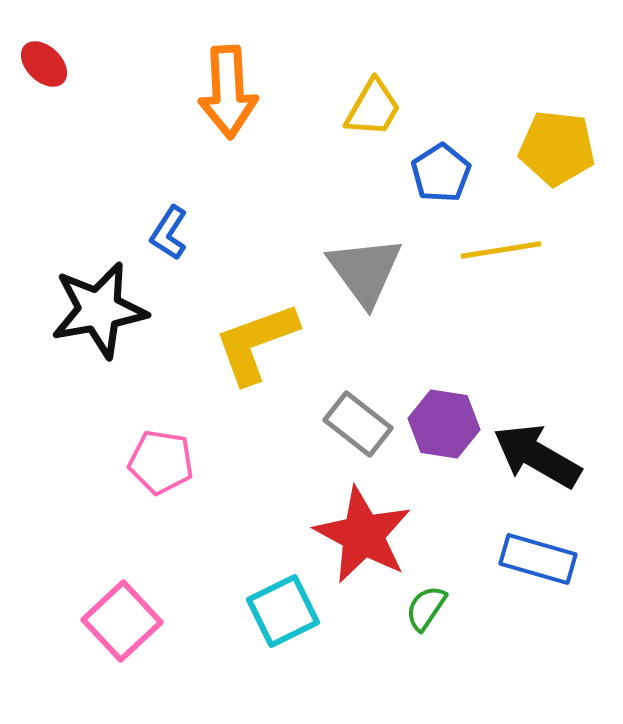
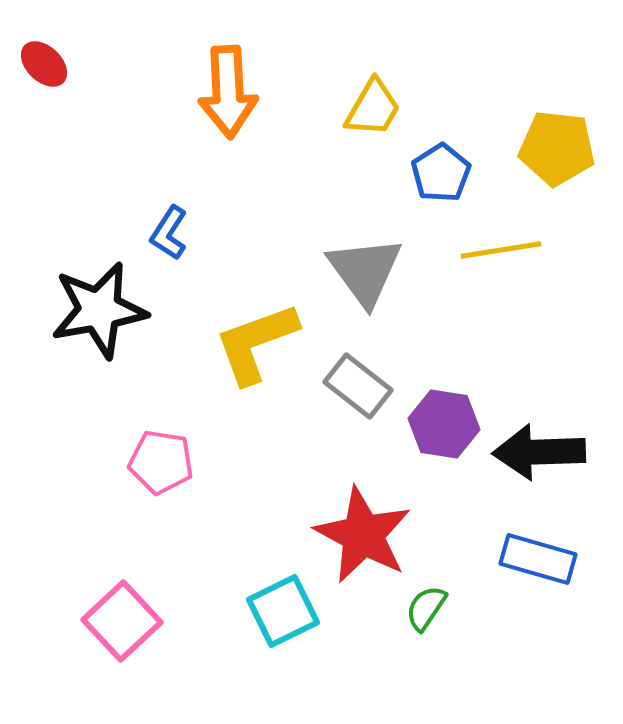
gray rectangle: moved 38 px up
black arrow: moved 2 px right, 4 px up; rotated 32 degrees counterclockwise
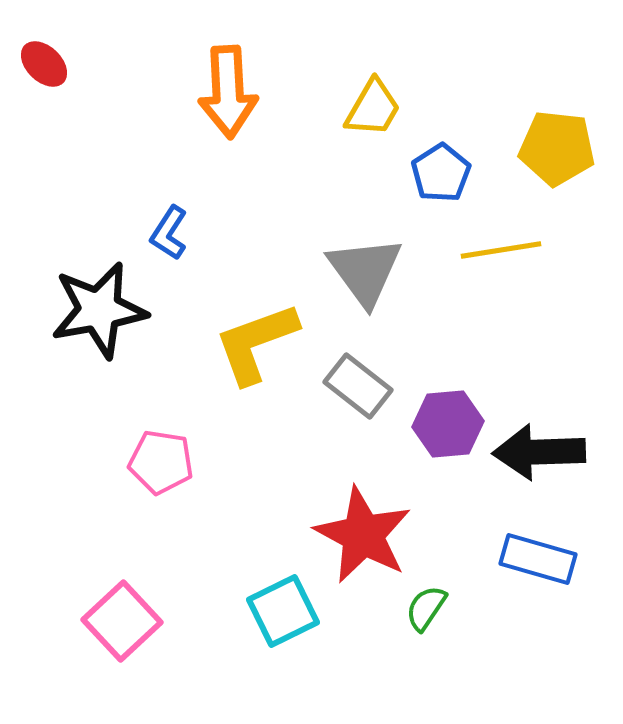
purple hexagon: moved 4 px right; rotated 14 degrees counterclockwise
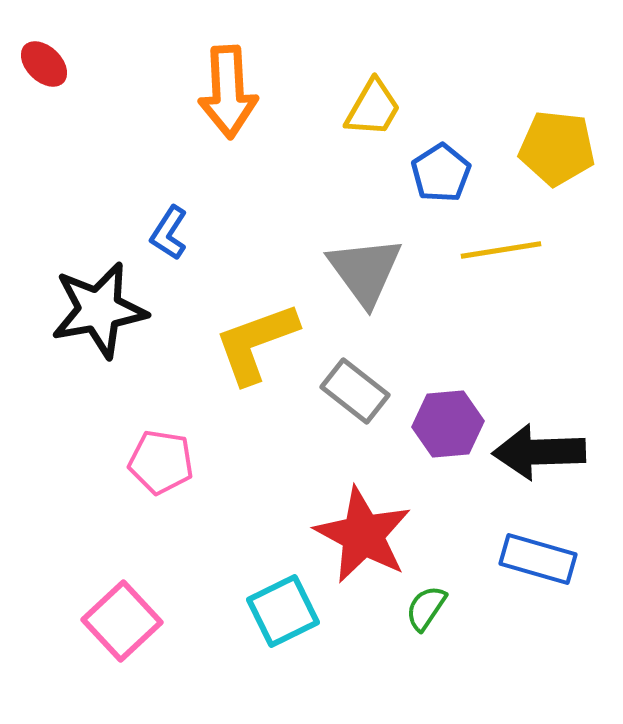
gray rectangle: moved 3 px left, 5 px down
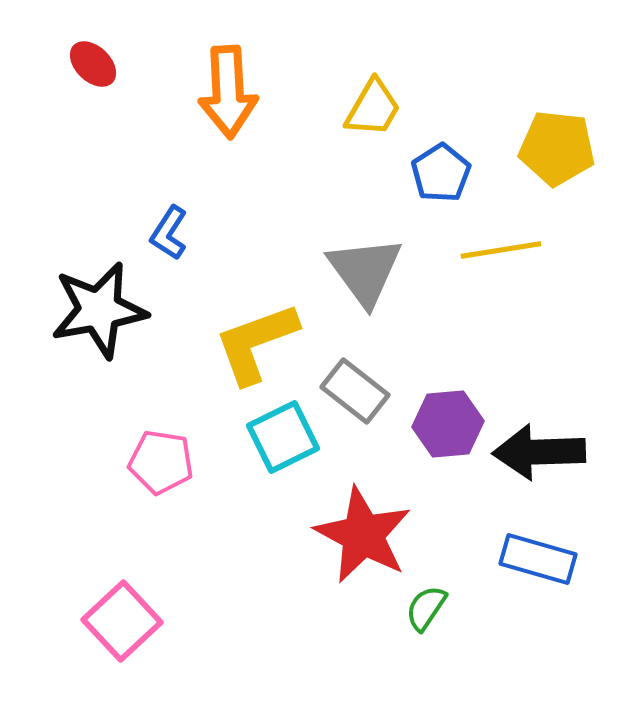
red ellipse: moved 49 px right
cyan square: moved 174 px up
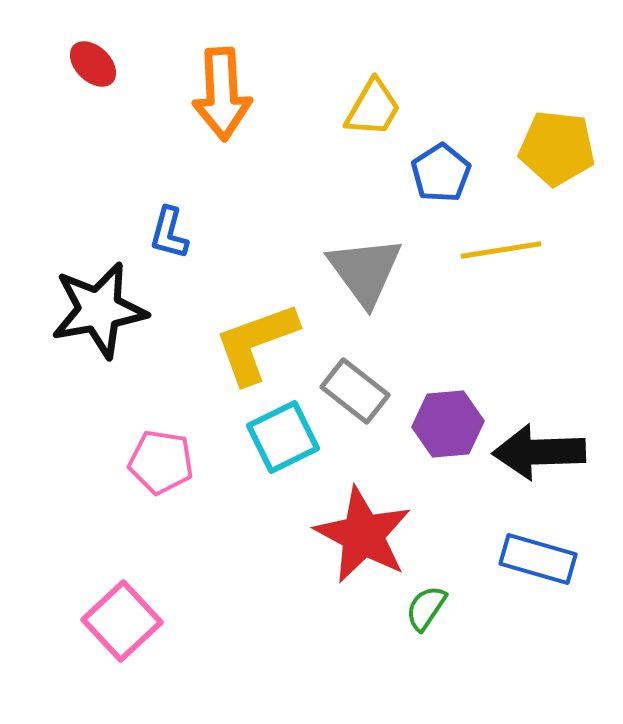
orange arrow: moved 6 px left, 2 px down
blue L-shape: rotated 18 degrees counterclockwise
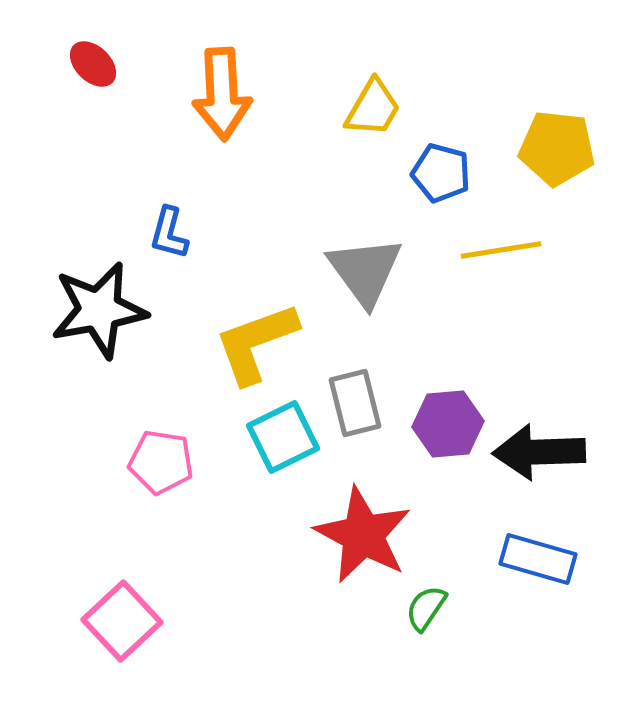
blue pentagon: rotated 24 degrees counterclockwise
gray rectangle: moved 12 px down; rotated 38 degrees clockwise
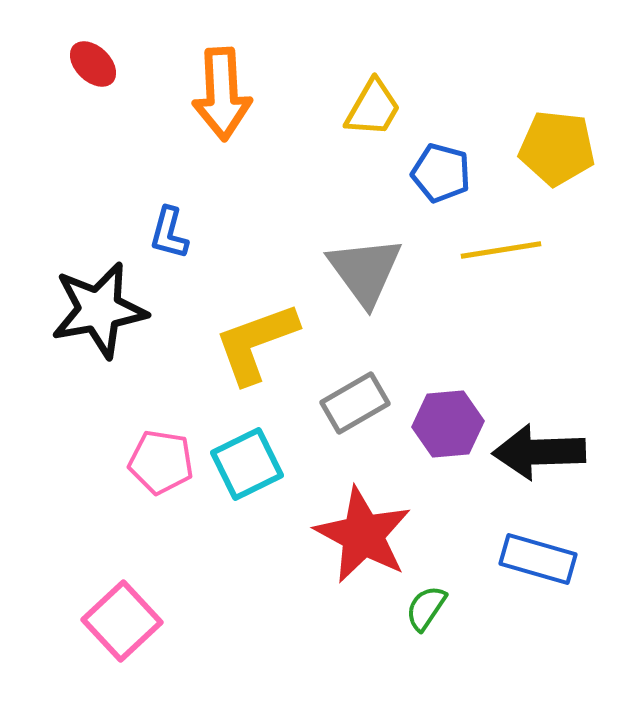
gray rectangle: rotated 74 degrees clockwise
cyan square: moved 36 px left, 27 px down
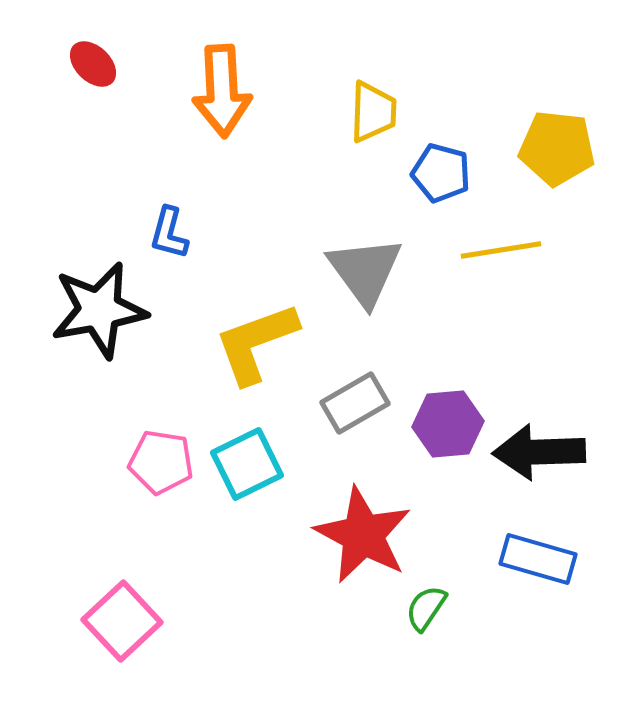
orange arrow: moved 3 px up
yellow trapezoid: moved 4 px down; rotated 28 degrees counterclockwise
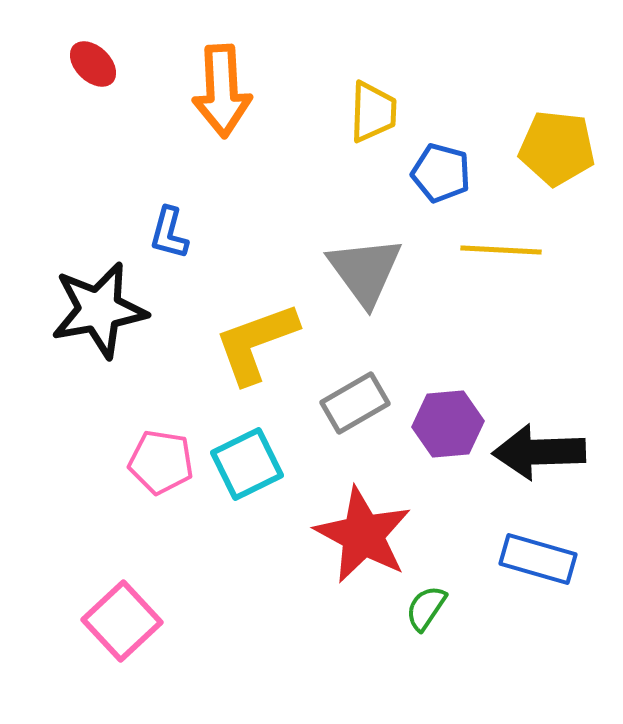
yellow line: rotated 12 degrees clockwise
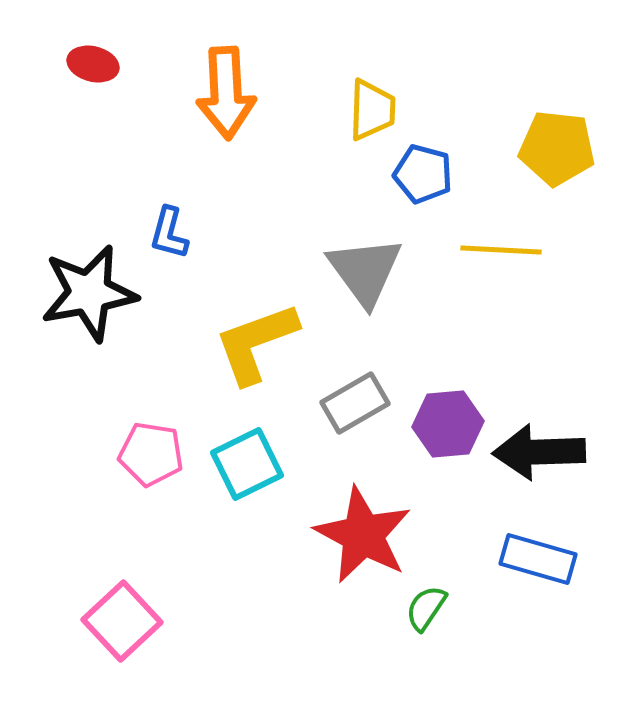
red ellipse: rotated 30 degrees counterclockwise
orange arrow: moved 4 px right, 2 px down
yellow trapezoid: moved 1 px left, 2 px up
blue pentagon: moved 18 px left, 1 px down
black star: moved 10 px left, 17 px up
pink pentagon: moved 10 px left, 8 px up
